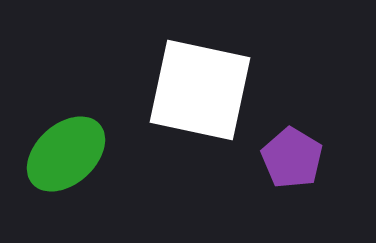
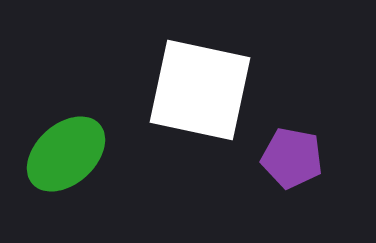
purple pentagon: rotated 20 degrees counterclockwise
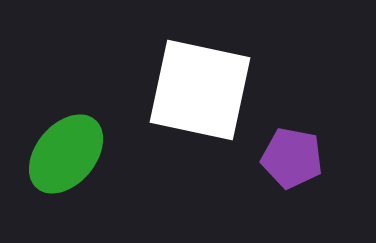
green ellipse: rotated 8 degrees counterclockwise
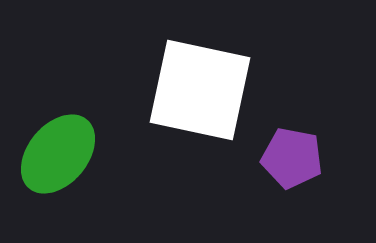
green ellipse: moved 8 px left
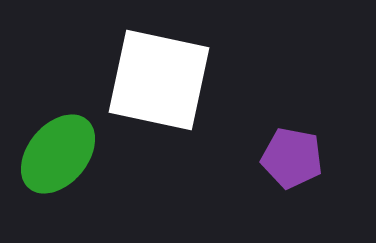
white square: moved 41 px left, 10 px up
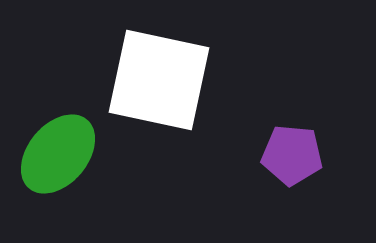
purple pentagon: moved 3 px up; rotated 6 degrees counterclockwise
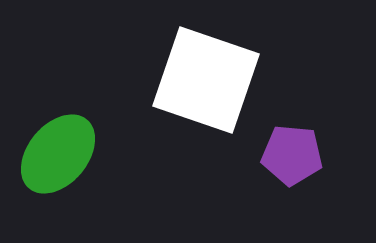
white square: moved 47 px right; rotated 7 degrees clockwise
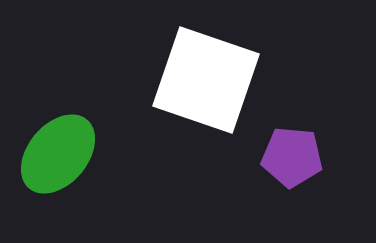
purple pentagon: moved 2 px down
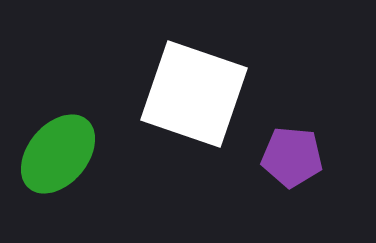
white square: moved 12 px left, 14 px down
